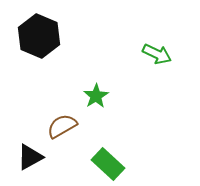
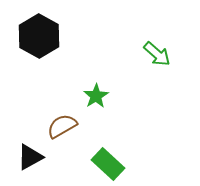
black hexagon: rotated 6 degrees clockwise
green arrow: rotated 16 degrees clockwise
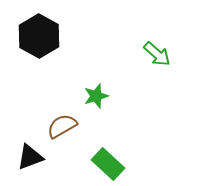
green star: rotated 15 degrees clockwise
black triangle: rotated 8 degrees clockwise
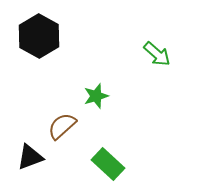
brown semicircle: rotated 12 degrees counterclockwise
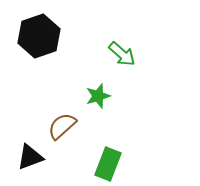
black hexagon: rotated 12 degrees clockwise
green arrow: moved 35 px left
green star: moved 2 px right
green rectangle: rotated 68 degrees clockwise
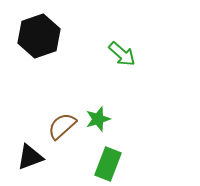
green star: moved 23 px down
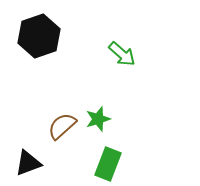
black triangle: moved 2 px left, 6 px down
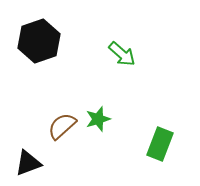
black hexagon: moved 5 px down
green rectangle: moved 52 px right, 20 px up
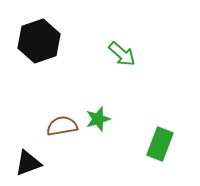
brown semicircle: rotated 32 degrees clockwise
